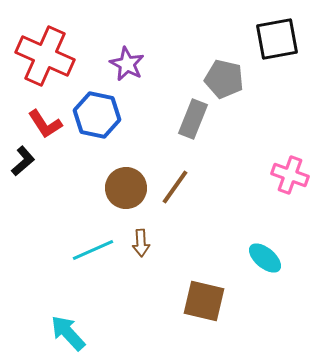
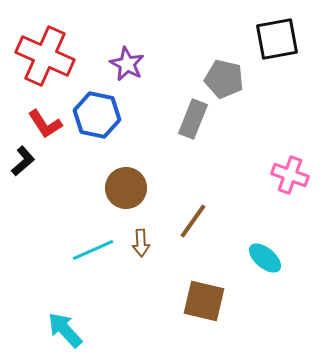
brown line: moved 18 px right, 34 px down
cyan arrow: moved 3 px left, 3 px up
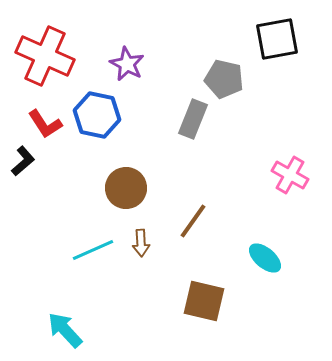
pink cross: rotated 9 degrees clockwise
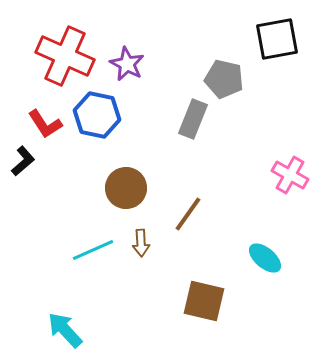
red cross: moved 20 px right
brown line: moved 5 px left, 7 px up
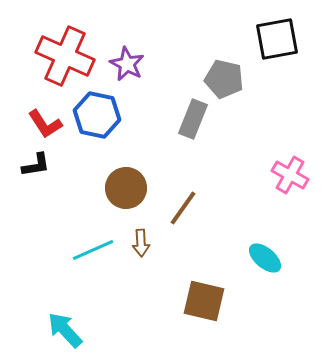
black L-shape: moved 13 px right, 4 px down; rotated 32 degrees clockwise
brown line: moved 5 px left, 6 px up
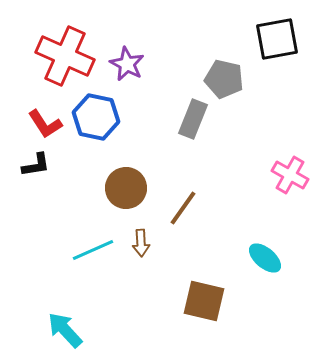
blue hexagon: moved 1 px left, 2 px down
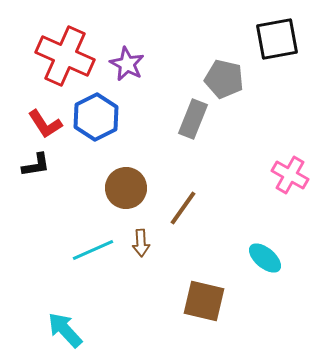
blue hexagon: rotated 21 degrees clockwise
